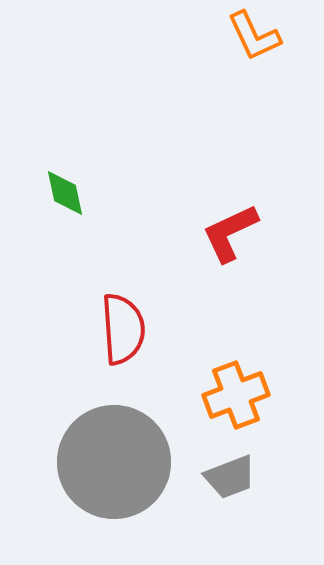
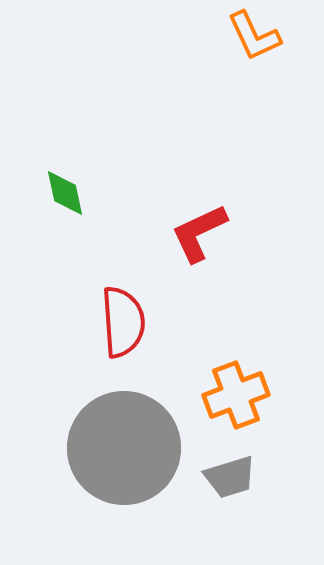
red L-shape: moved 31 px left
red semicircle: moved 7 px up
gray circle: moved 10 px right, 14 px up
gray trapezoid: rotated 4 degrees clockwise
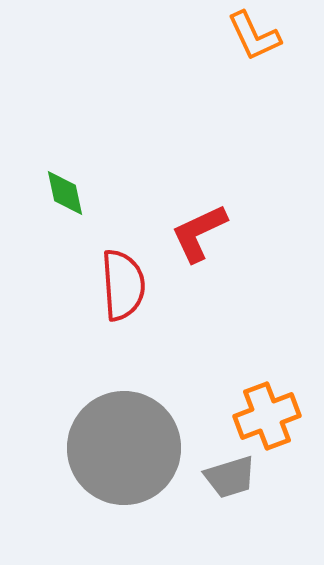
red semicircle: moved 37 px up
orange cross: moved 31 px right, 21 px down
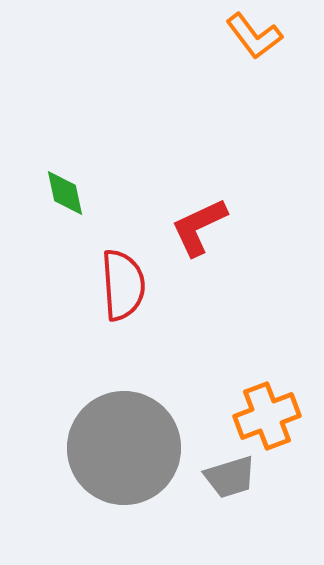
orange L-shape: rotated 12 degrees counterclockwise
red L-shape: moved 6 px up
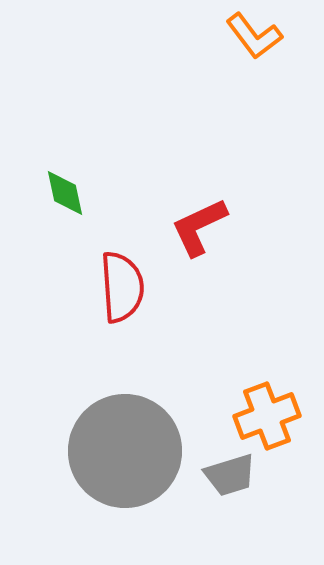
red semicircle: moved 1 px left, 2 px down
gray circle: moved 1 px right, 3 px down
gray trapezoid: moved 2 px up
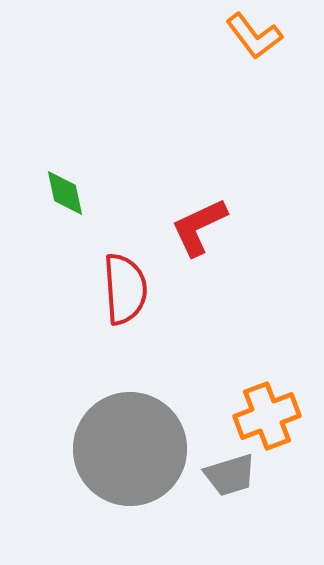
red semicircle: moved 3 px right, 2 px down
gray circle: moved 5 px right, 2 px up
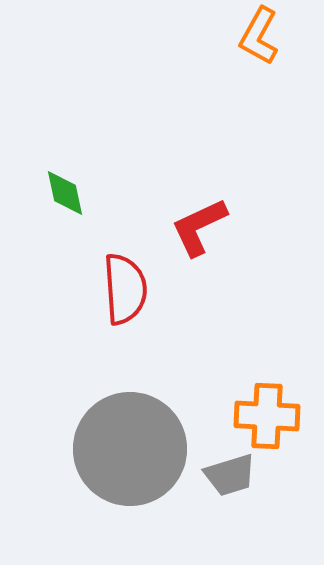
orange L-shape: moved 5 px right; rotated 66 degrees clockwise
orange cross: rotated 24 degrees clockwise
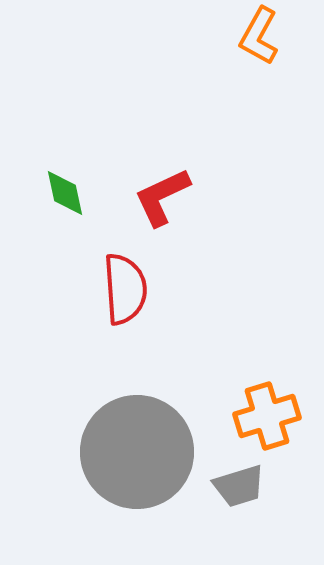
red L-shape: moved 37 px left, 30 px up
orange cross: rotated 20 degrees counterclockwise
gray circle: moved 7 px right, 3 px down
gray trapezoid: moved 9 px right, 11 px down
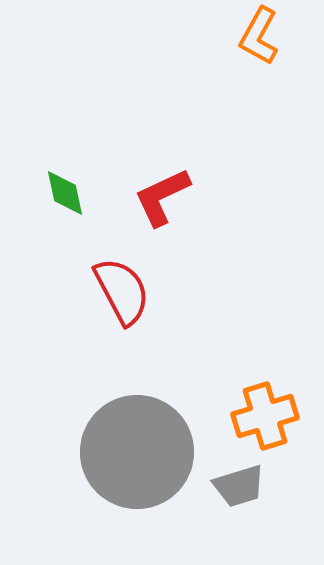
red semicircle: moved 3 px left, 2 px down; rotated 24 degrees counterclockwise
orange cross: moved 2 px left
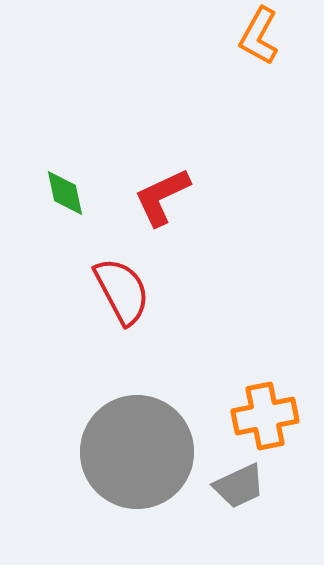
orange cross: rotated 6 degrees clockwise
gray trapezoid: rotated 8 degrees counterclockwise
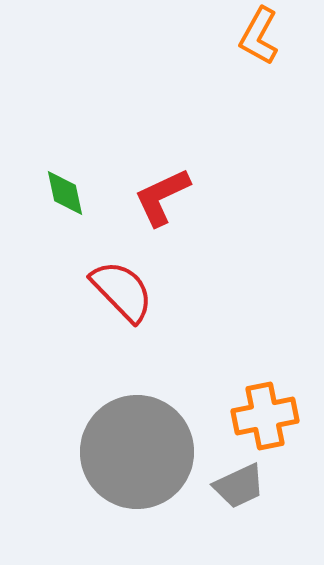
red semicircle: rotated 16 degrees counterclockwise
